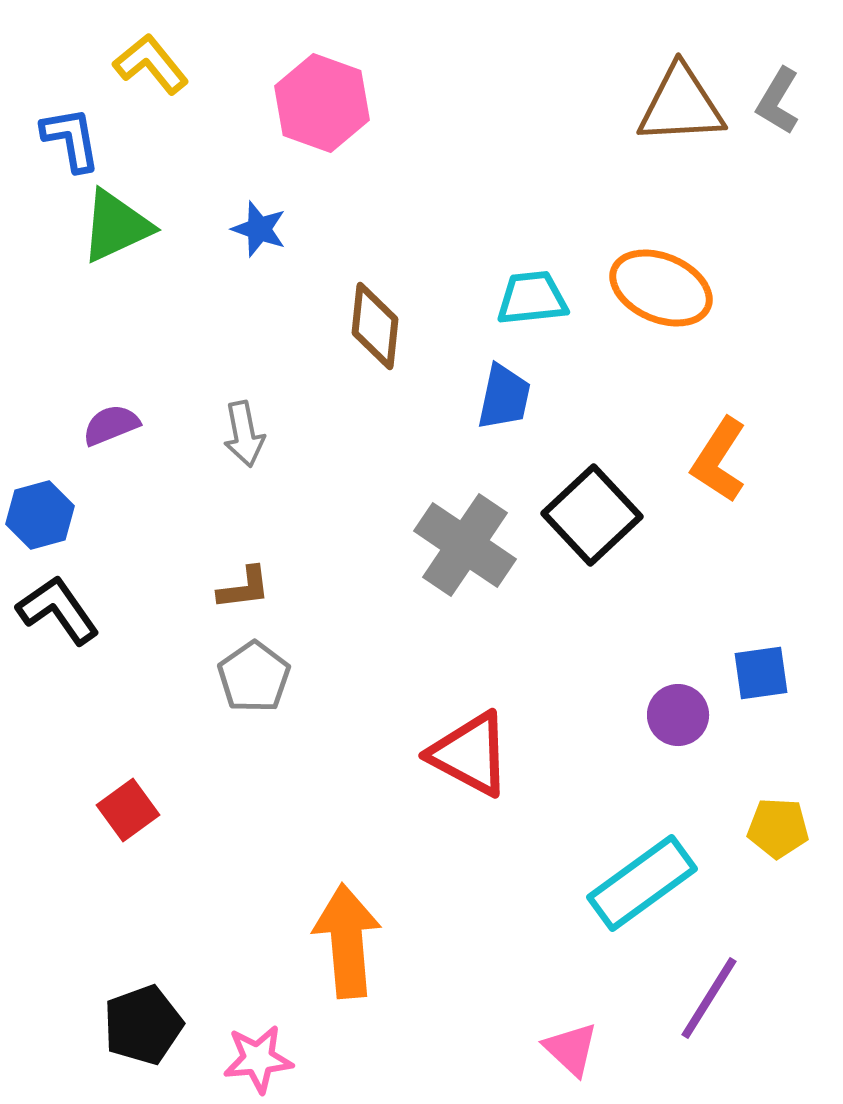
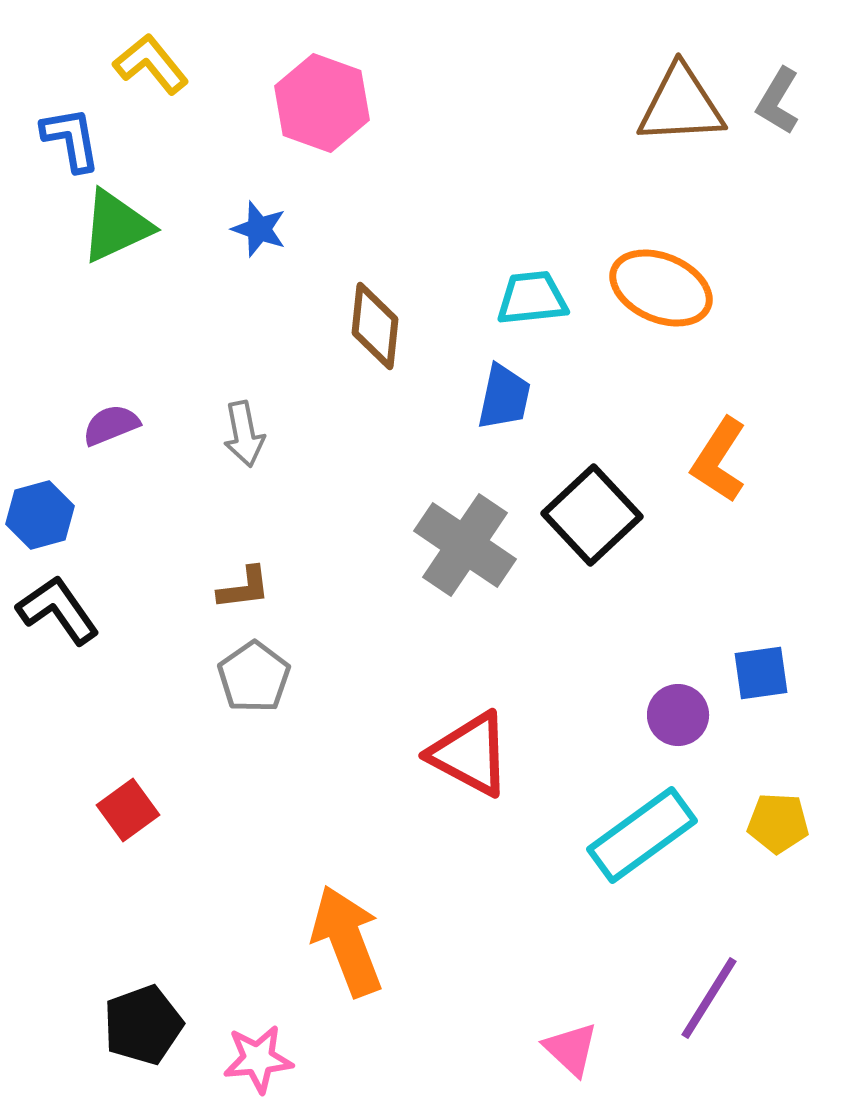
yellow pentagon: moved 5 px up
cyan rectangle: moved 48 px up
orange arrow: rotated 16 degrees counterclockwise
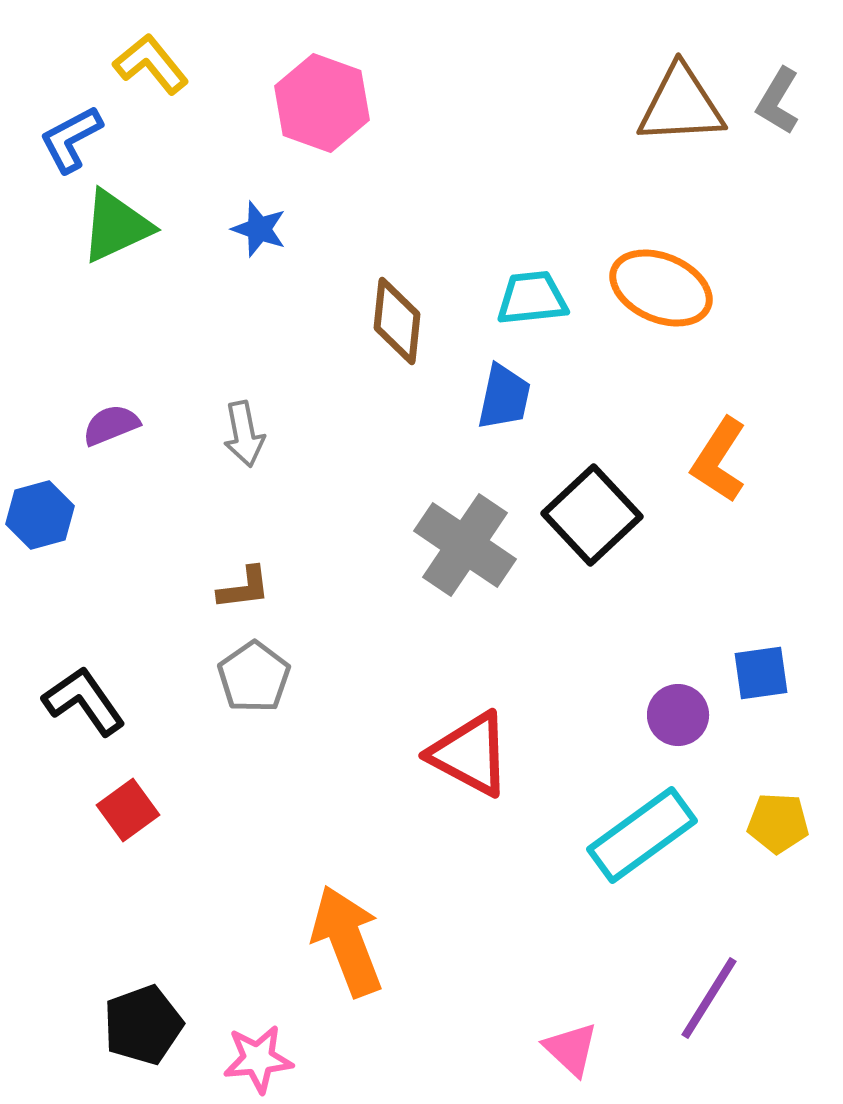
blue L-shape: rotated 108 degrees counterclockwise
brown diamond: moved 22 px right, 5 px up
black L-shape: moved 26 px right, 91 px down
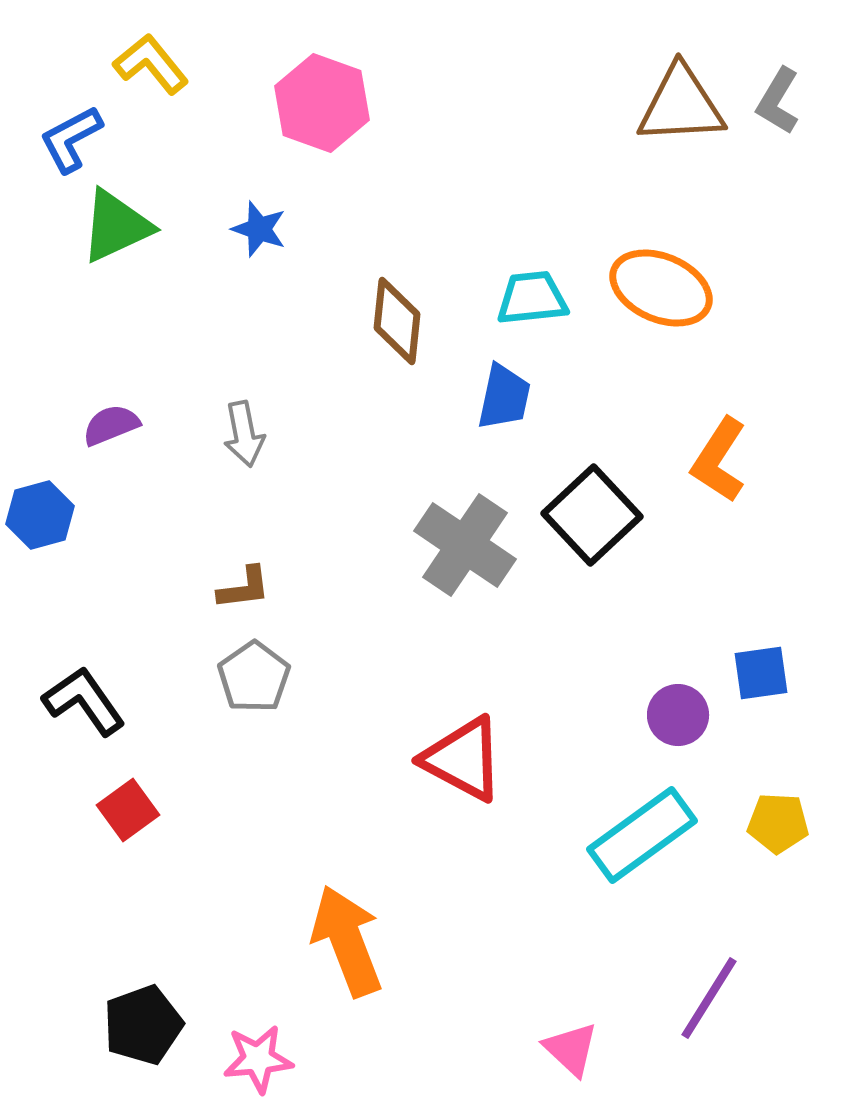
red triangle: moved 7 px left, 5 px down
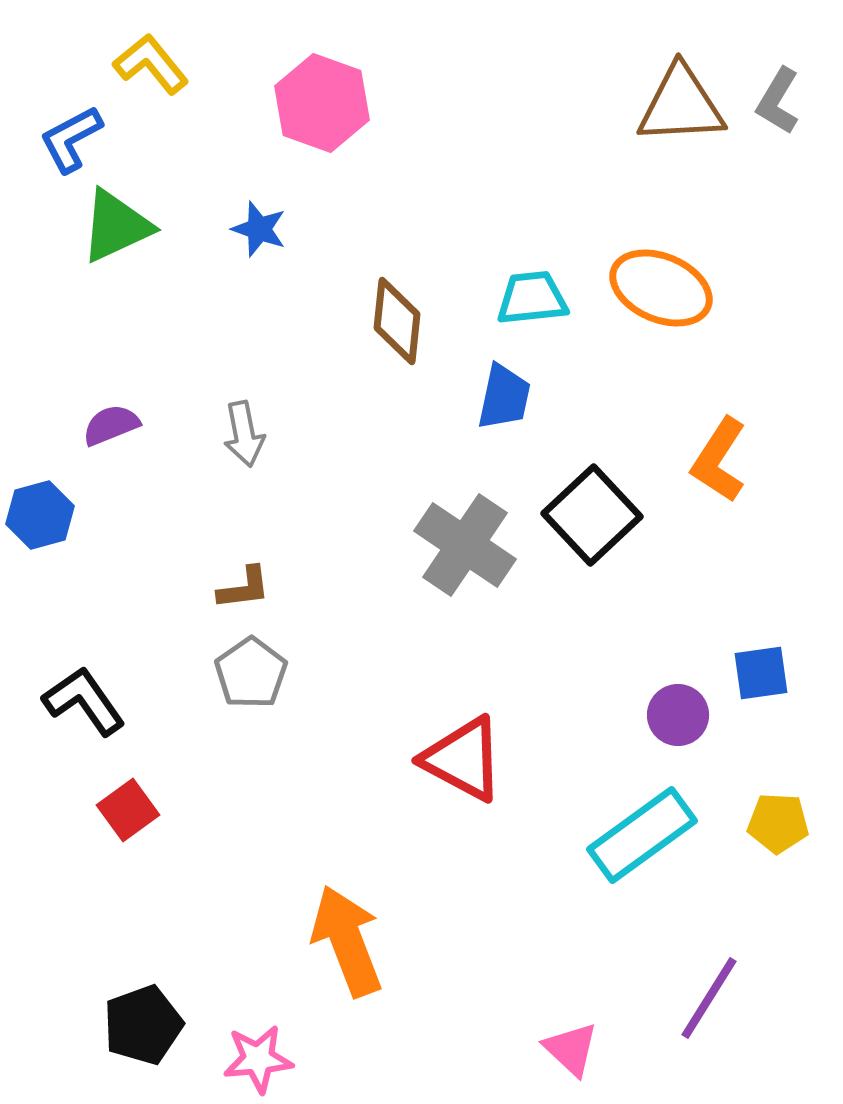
gray pentagon: moved 3 px left, 4 px up
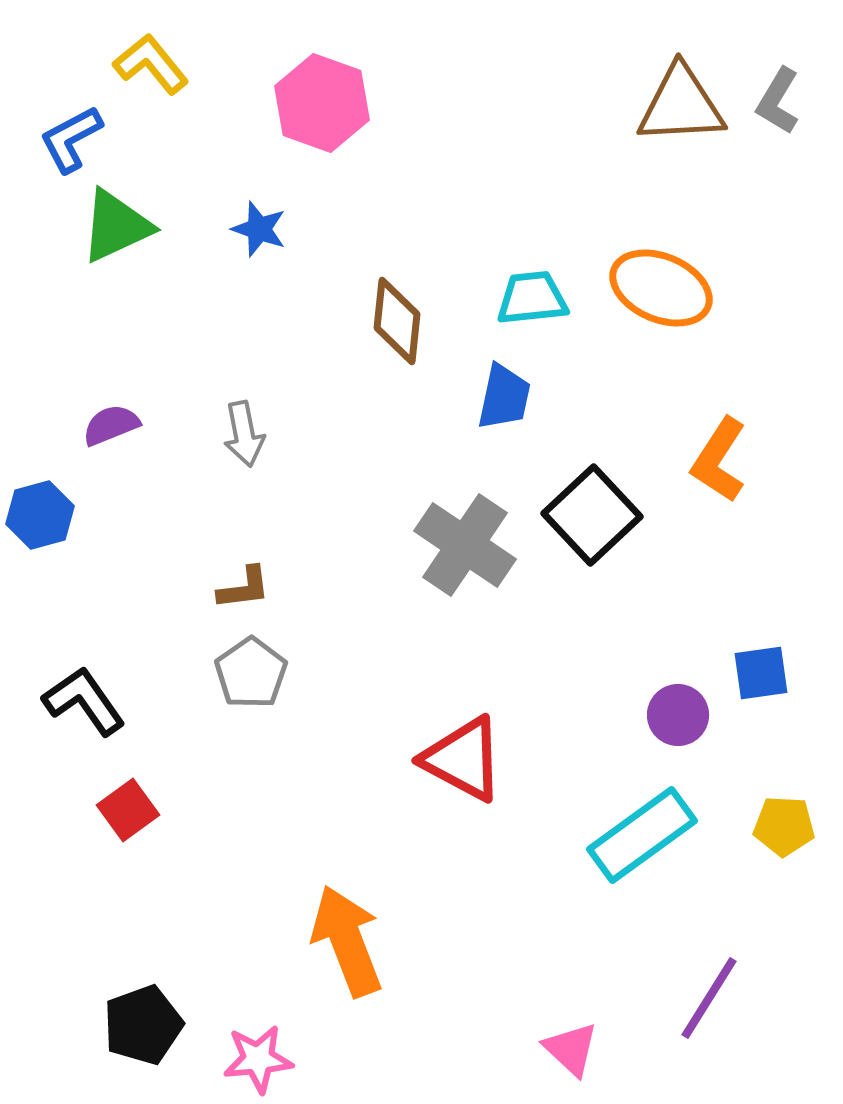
yellow pentagon: moved 6 px right, 3 px down
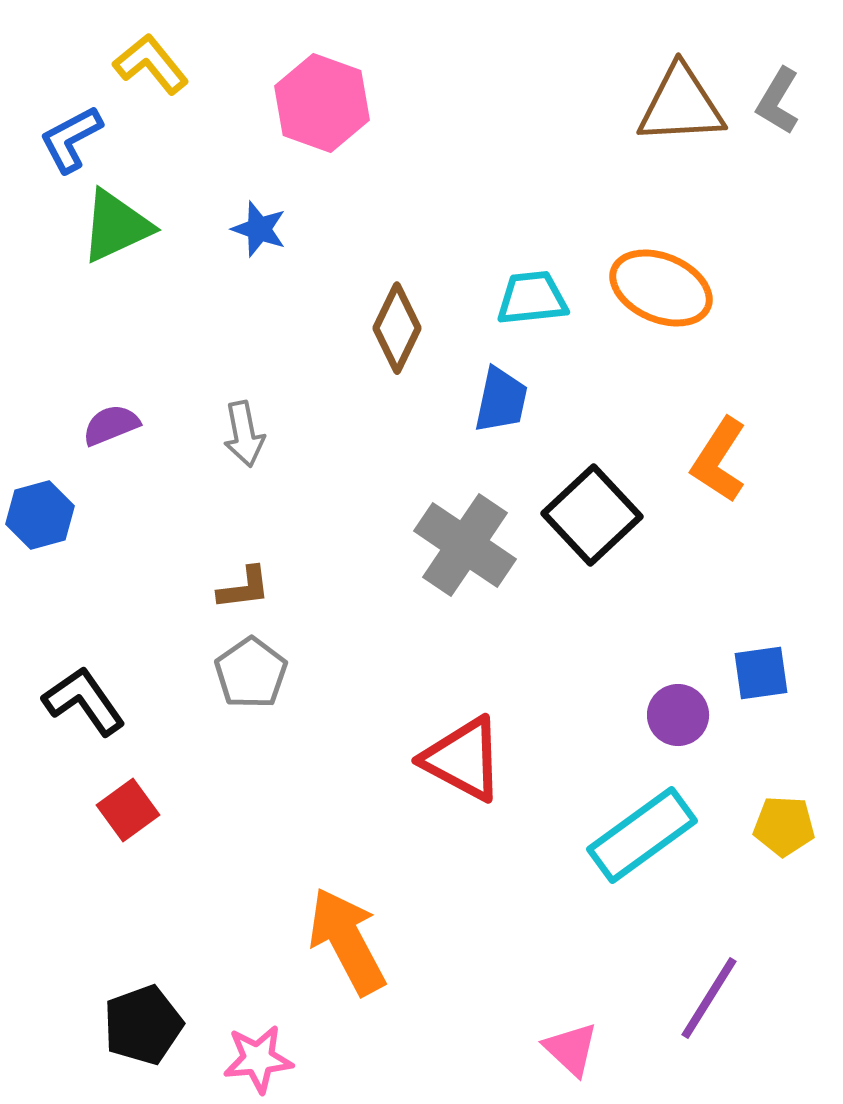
brown diamond: moved 7 px down; rotated 20 degrees clockwise
blue trapezoid: moved 3 px left, 3 px down
orange arrow: rotated 7 degrees counterclockwise
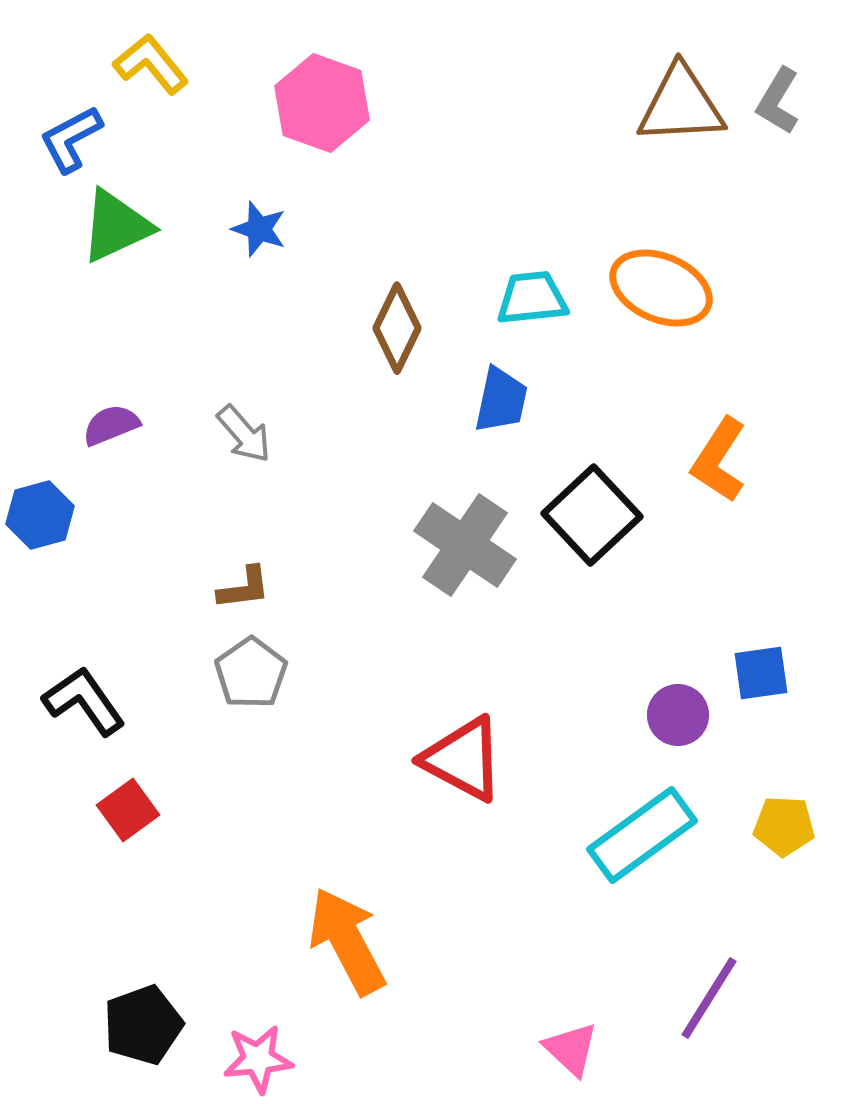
gray arrow: rotated 30 degrees counterclockwise
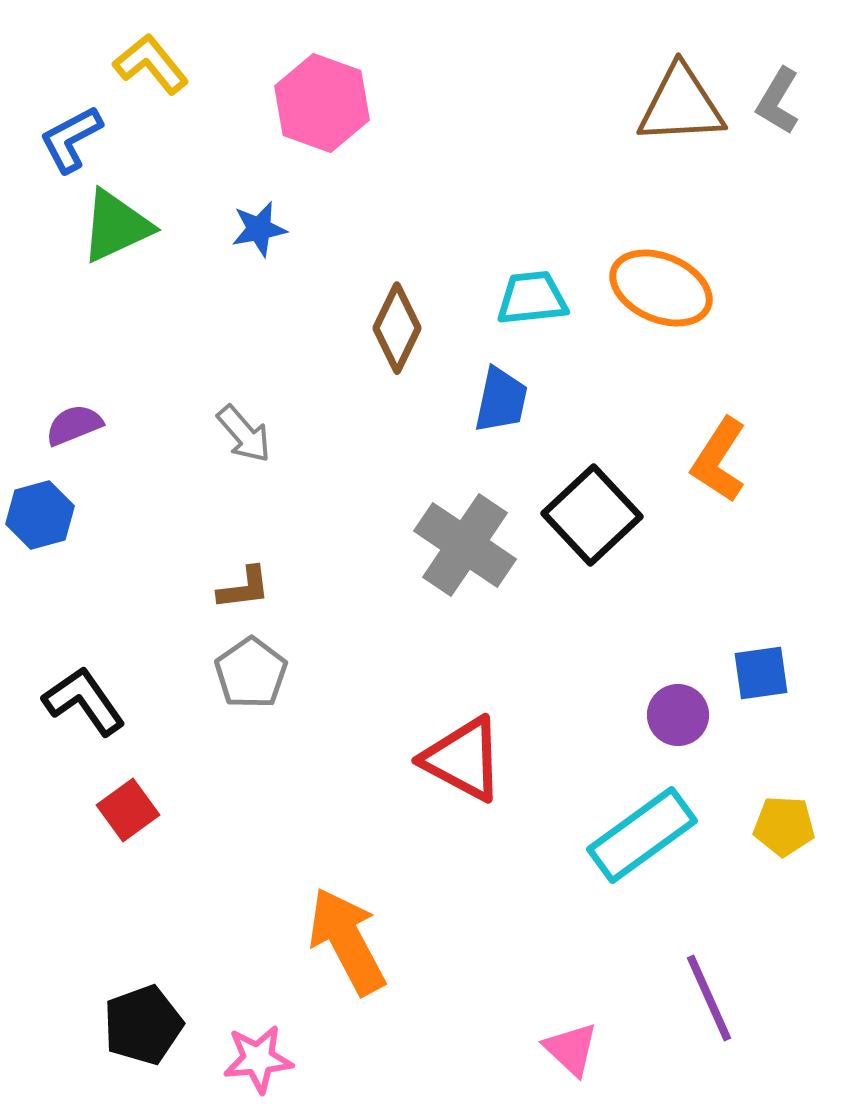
blue star: rotated 30 degrees counterclockwise
purple semicircle: moved 37 px left
purple line: rotated 56 degrees counterclockwise
